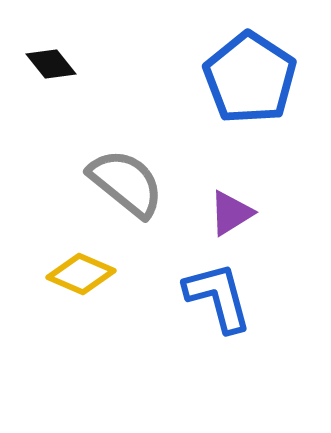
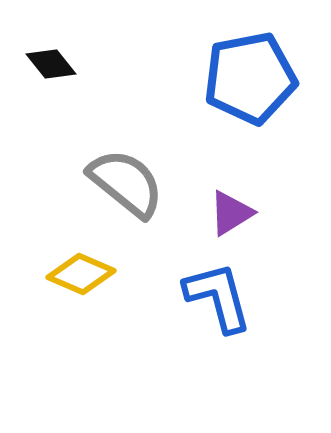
blue pentagon: rotated 28 degrees clockwise
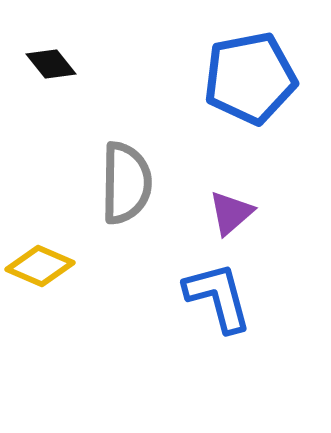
gray semicircle: rotated 52 degrees clockwise
purple triangle: rotated 9 degrees counterclockwise
yellow diamond: moved 41 px left, 8 px up
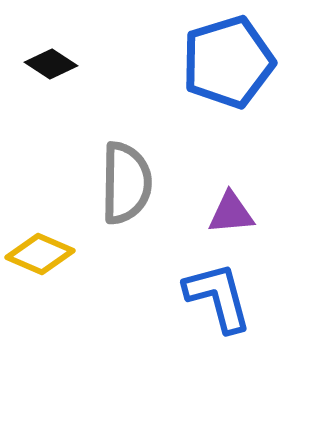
black diamond: rotated 18 degrees counterclockwise
blue pentagon: moved 22 px left, 16 px up; rotated 6 degrees counterclockwise
purple triangle: rotated 36 degrees clockwise
yellow diamond: moved 12 px up
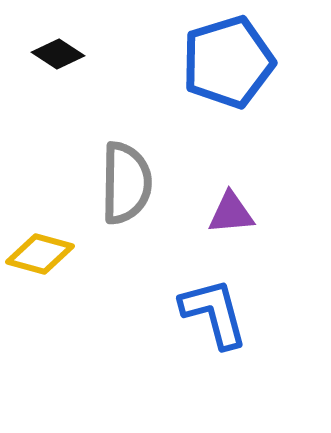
black diamond: moved 7 px right, 10 px up
yellow diamond: rotated 8 degrees counterclockwise
blue L-shape: moved 4 px left, 16 px down
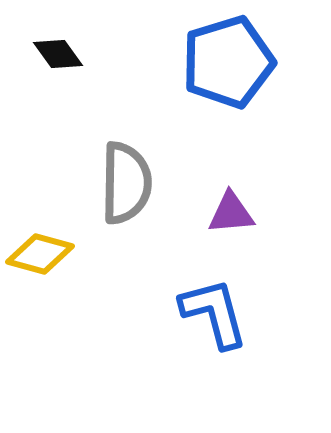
black diamond: rotated 21 degrees clockwise
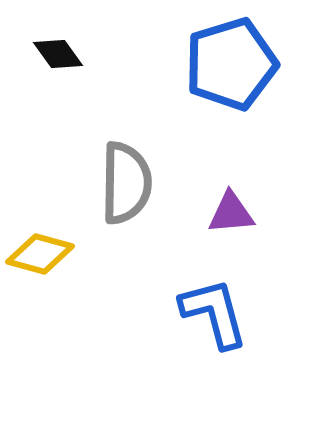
blue pentagon: moved 3 px right, 2 px down
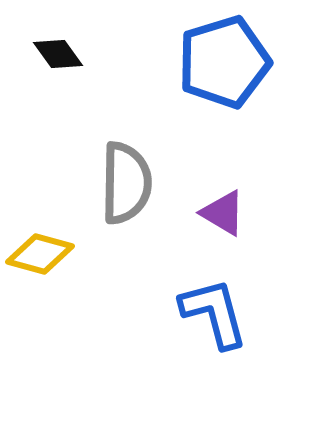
blue pentagon: moved 7 px left, 2 px up
purple triangle: moved 8 px left; rotated 36 degrees clockwise
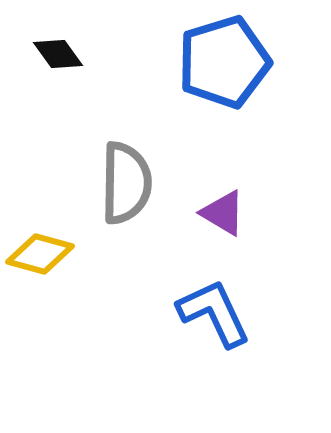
blue L-shape: rotated 10 degrees counterclockwise
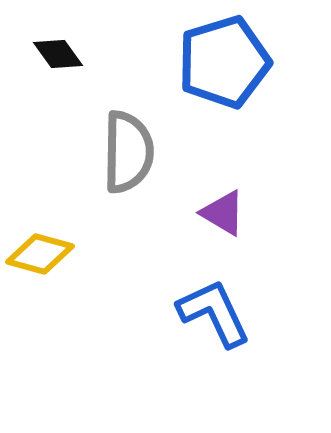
gray semicircle: moved 2 px right, 31 px up
